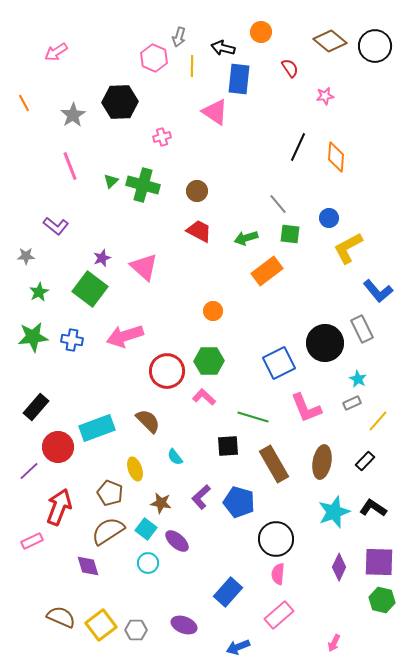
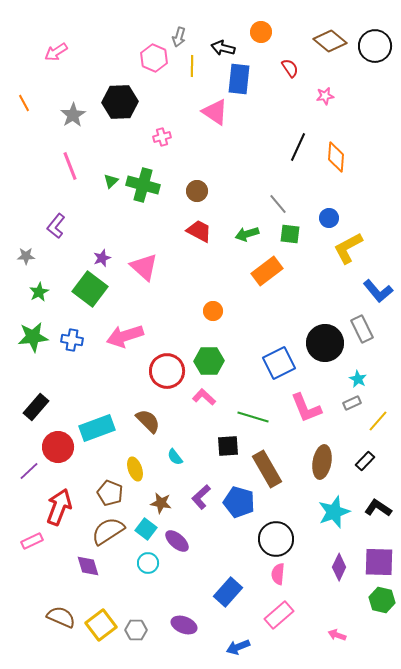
purple L-shape at (56, 226): rotated 90 degrees clockwise
green arrow at (246, 238): moved 1 px right, 4 px up
brown rectangle at (274, 464): moved 7 px left, 5 px down
black L-shape at (373, 508): moved 5 px right
pink arrow at (334, 643): moved 3 px right, 8 px up; rotated 84 degrees clockwise
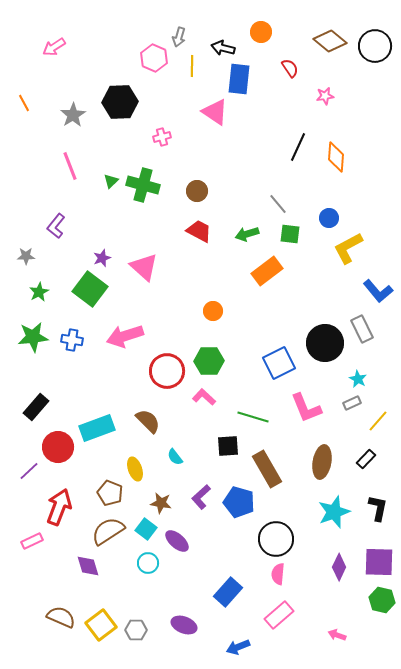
pink arrow at (56, 52): moved 2 px left, 5 px up
black rectangle at (365, 461): moved 1 px right, 2 px up
black L-shape at (378, 508): rotated 68 degrees clockwise
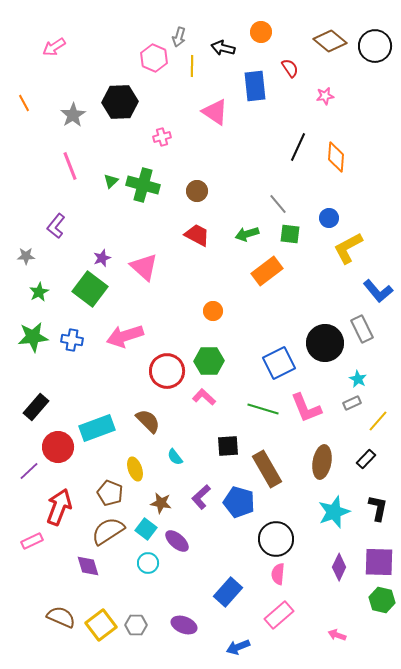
blue rectangle at (239, 79): moved 16 px right, 7 px down; rotated 12 degrees counterclockwise
red trapezoid at (199, 231): moved 2 px left, 4 px down
green line at (253, 417): moved 10 px right, 8 px up
gray hexagon at (136, 630): moved 5 px up
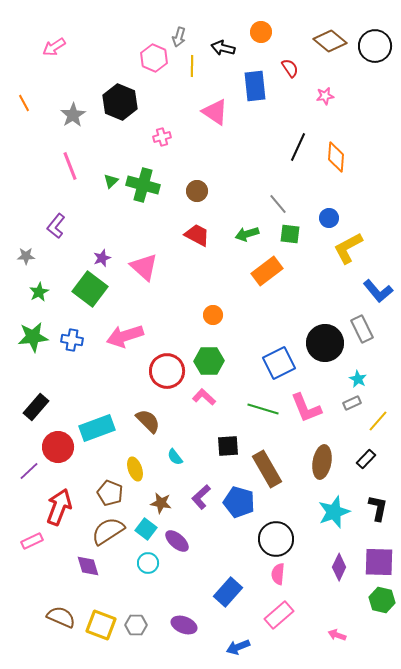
black hexagon at (120, 102): rotated 24 degrees clockwise
orange circle at (213, 311): moved 4 px down
yellow square at (101, 625): rotated 32 degrees counterclockwise
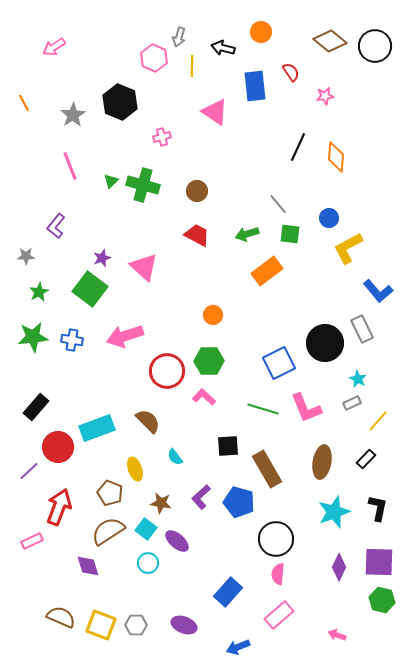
red semicircle at (290, 68): moved 1 px right, 4 px down
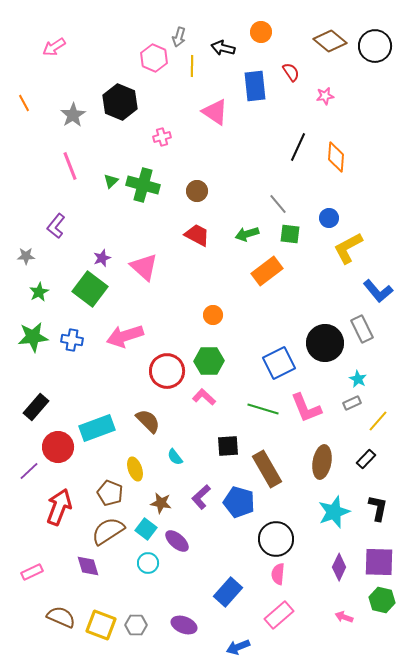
pink rectangle at (32, 541): moved 31 px down
pink arrow at (337, 635): moved 7 px right, 18 px up
